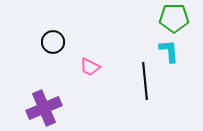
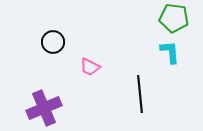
green pentagon: rotated 8 degrees clockwise
cyan L-shape: moved 1 px right, 1 px down
black line: moved 5 px left, 13 px down
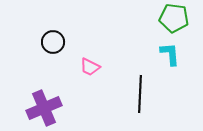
cyan L-shape: moved 2 px down
black line: rotated 9 degrees clockwise
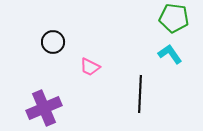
cyan L-shape: rotated 30 degrees counterclockwise
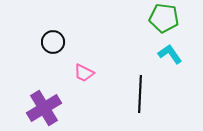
green pentagon: moved 10 px left
pink trapezoid: moved 6 px left, 6 px down
purple cross: rotated 8 degrees counterclockwise
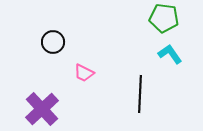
purple cross: moved 2 px left, 1 px down; rotated 12 degrees counterclockwise
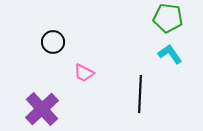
green pentagon: moved 4 px right
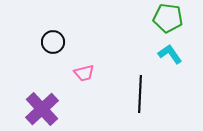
pink trapezoid: rotated 40 degrees counterclockwise
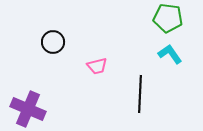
pink trapezoid: moved 13 px right, 7 px up
purple cross: moved 14 px left; rotated 24 degrees counterclockwise
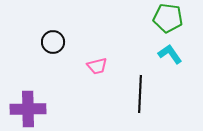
purple cross: rotated 24 degrees counterclockwise
